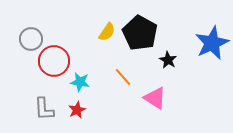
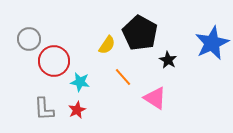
yellow semicircle: moved 13 px down
gray circle: moved 2 px left
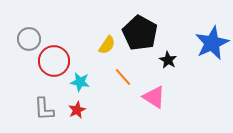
pink triangle: moved 1 px left, 1 px up
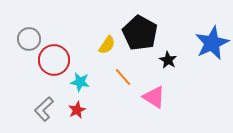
red circle: moved 1 px up
gray L-shape: rotated 50 degrees clockwise
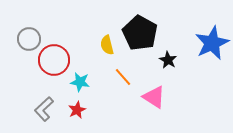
yellow semicircle: rotated 132 degrees clockwise
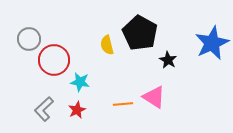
orange line: moved 27 px down; rotated 54 degrees counterclockwise
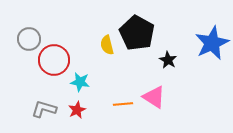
black pentagon: moved 3 px left
gray L-shape: rotated 60 degrees clockwise
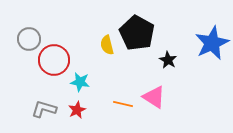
orange line: rotated 18 degrees clockwise
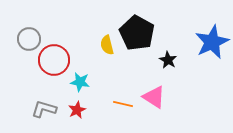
blue star: moved 1 px up
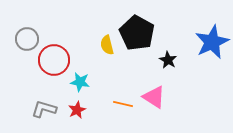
gray circle: moved 2 px left
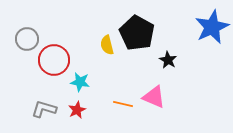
blue star: moved 15 px up
pink triangle: rotated 10 degrees counterclockwise
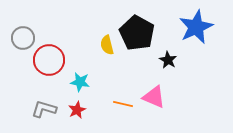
blue star: moved 16 px left
gray circle: moved 4 px left, 1 px up
red circle: moved 5 px left
